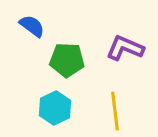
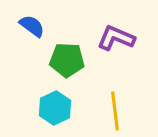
purple L-shape: moved 9 px left, 10 px up
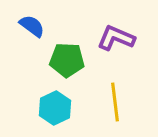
yellow line: moved 9 px up
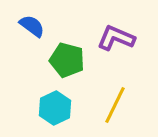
green pentagon: rotated 12 degrees clockwise
yellow line: moved 3 px down; rotated 33 degrees clockwise
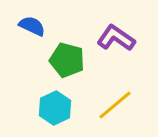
blue semicircle: rotated 12 degrees counterclockwise
purple L-shape: rotated 12 degrees clockwise
yellow line: rotated 24 degrees clockwise
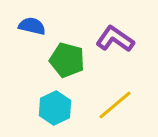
blue semicircle: rotated 12 degrees counterclockwise
purple L-shape: moved 1 px left, 1 px down
